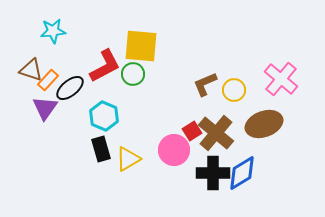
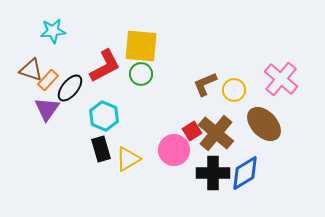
green circle: moved 8 px right
black ellipse: rotated 12 degrees counterclockwise
purple triangle: moved 2 px right, 1 px down
brown ellipse: rotated 66 degrees clockwise
blue diamond: moved 3 px right
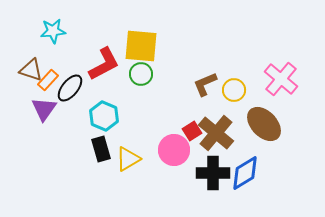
red L-shape: moved 1 px left, 2 px up
purple triangle: moved 3 px left
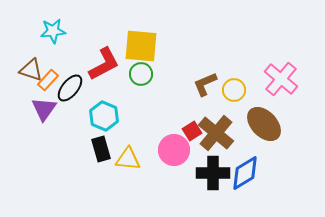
yellow triangle: rotated 36 degrees clockwise
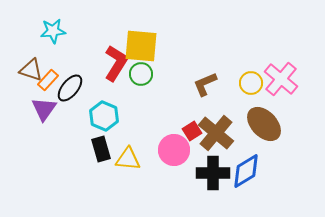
red L-shape: moved 12 px right, 1 px up; rotated 30 degrees counterclockwise
yellow circle: moved 17 px right, 7 px up
blue diamond: moved 1 px right, 2 px up
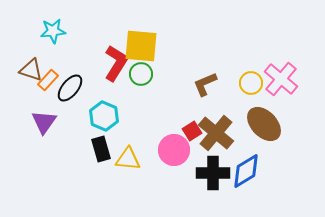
purple triangle: moved 13 px down
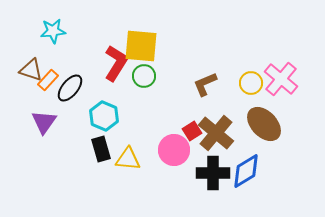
green circle: moved 3 px right, 2 px down
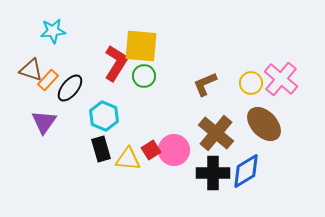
red square: moved 41 px left, 19 px down
